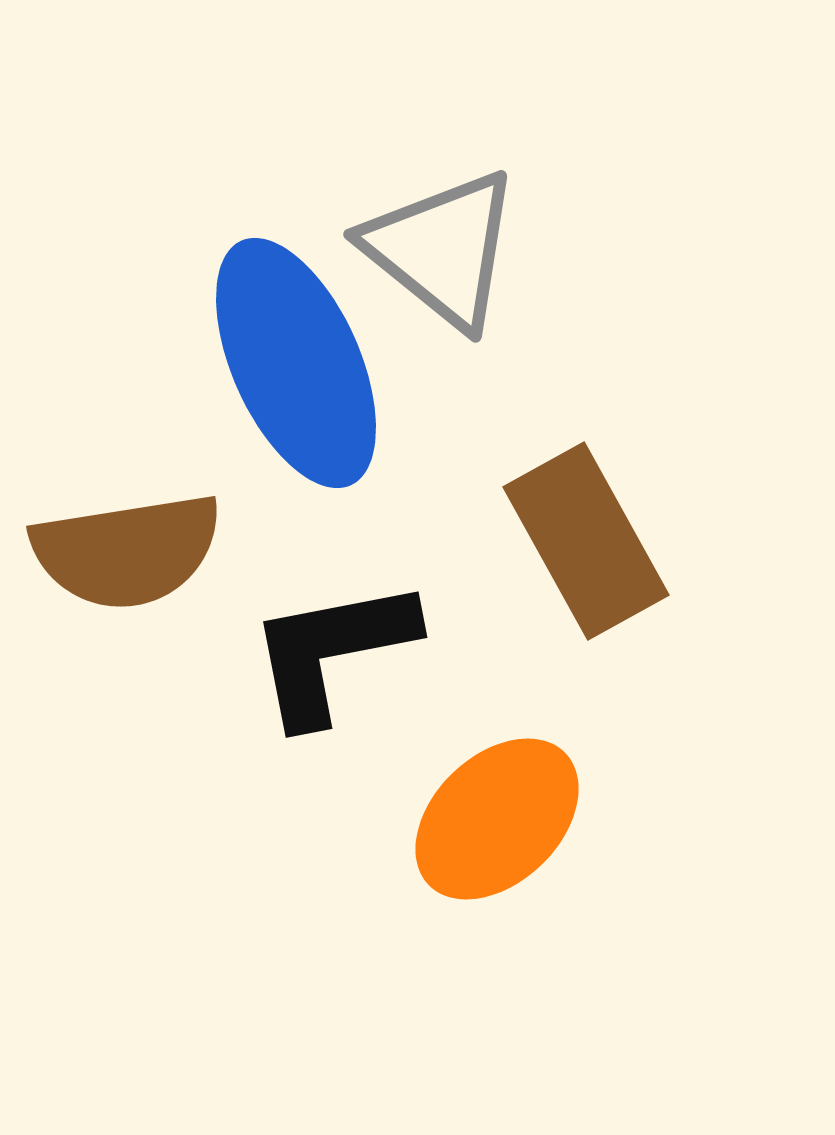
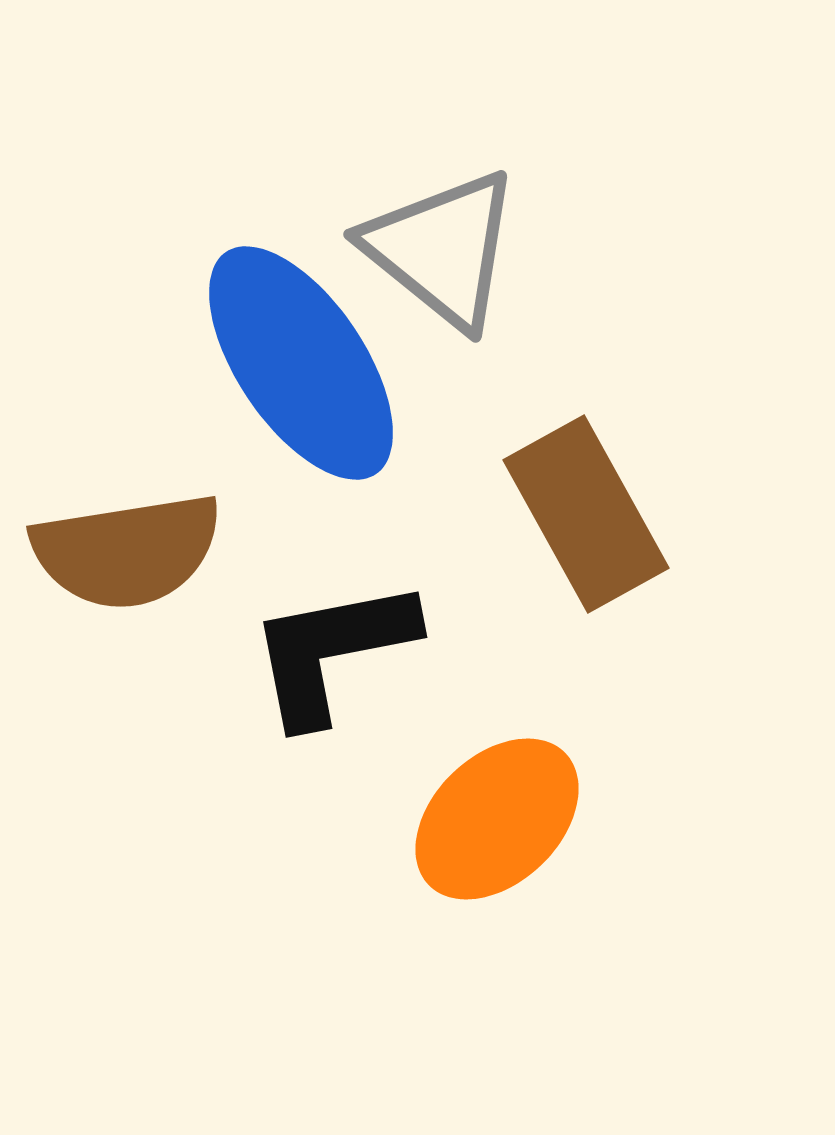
blue ellipse: moved 5 px right; rotated 10 degrees counterclockwise
brown rectangle: moved 27 px up
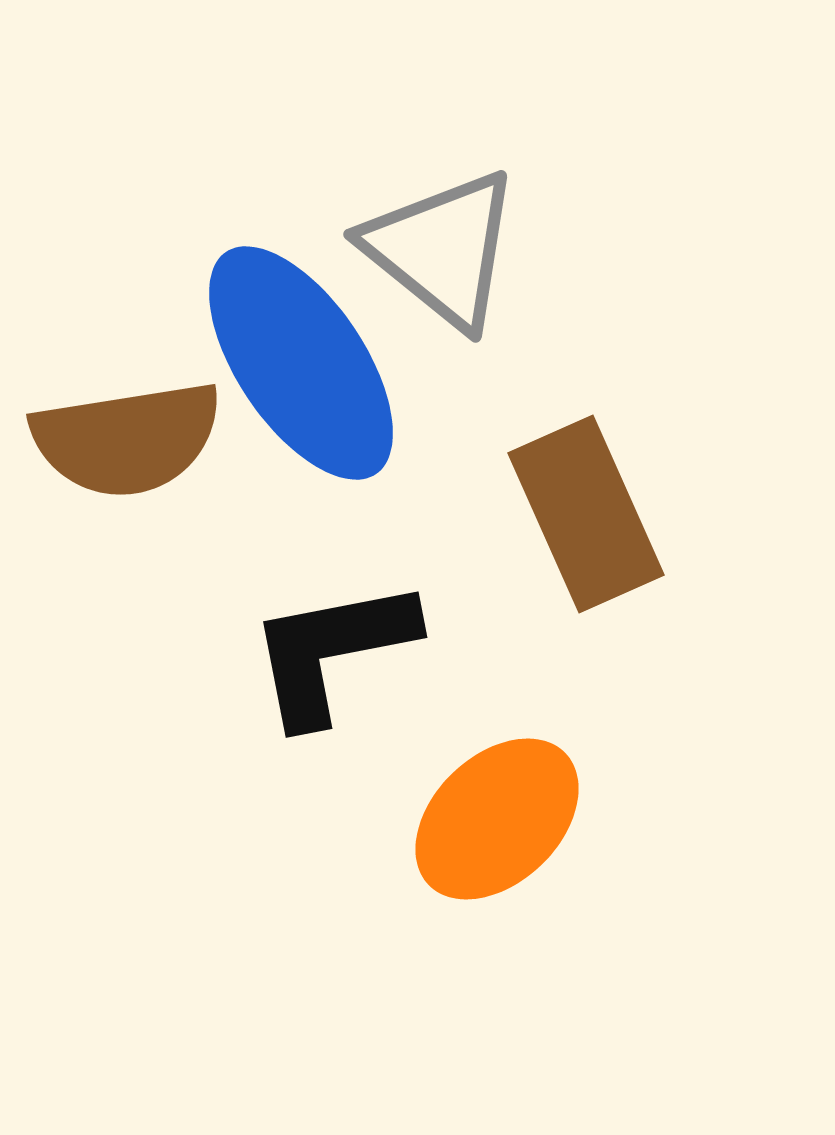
brown rectangle: rotated 5 degrees clockwise
brown semicircle: moved 112 px up
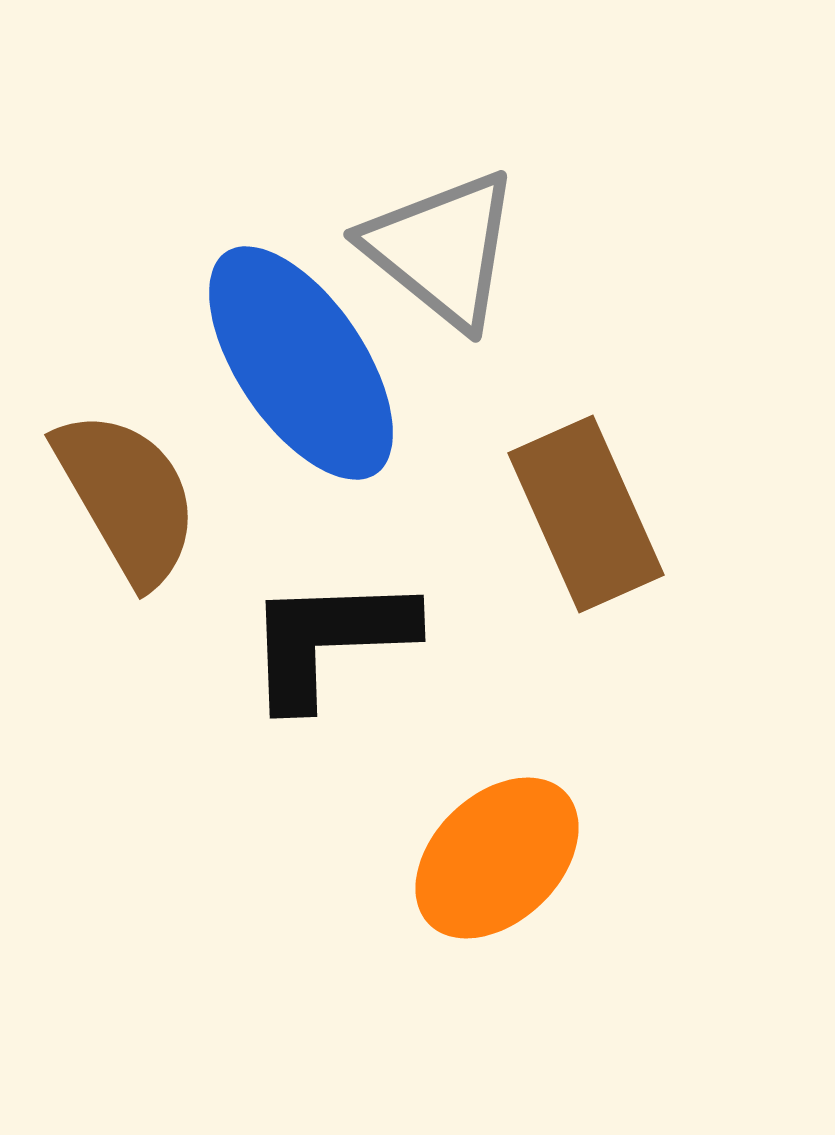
brown semicircle: moved 58 px down; rotated 111 degrees counterclockwise
black L-shape: moved 3 px left, 11 px up; rotated 9 degrees clockwise
orange ellipse: moved 39 px down
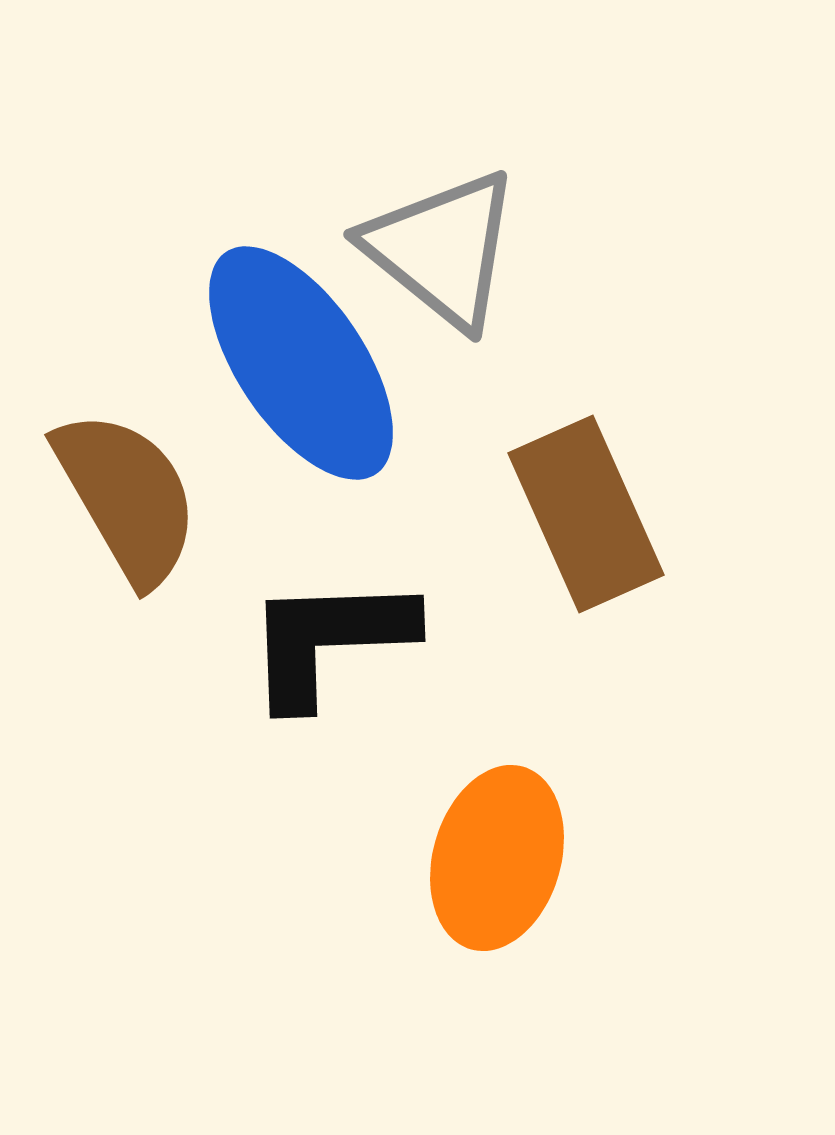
orange ellipse: rotated 30 degrees counterclockwise
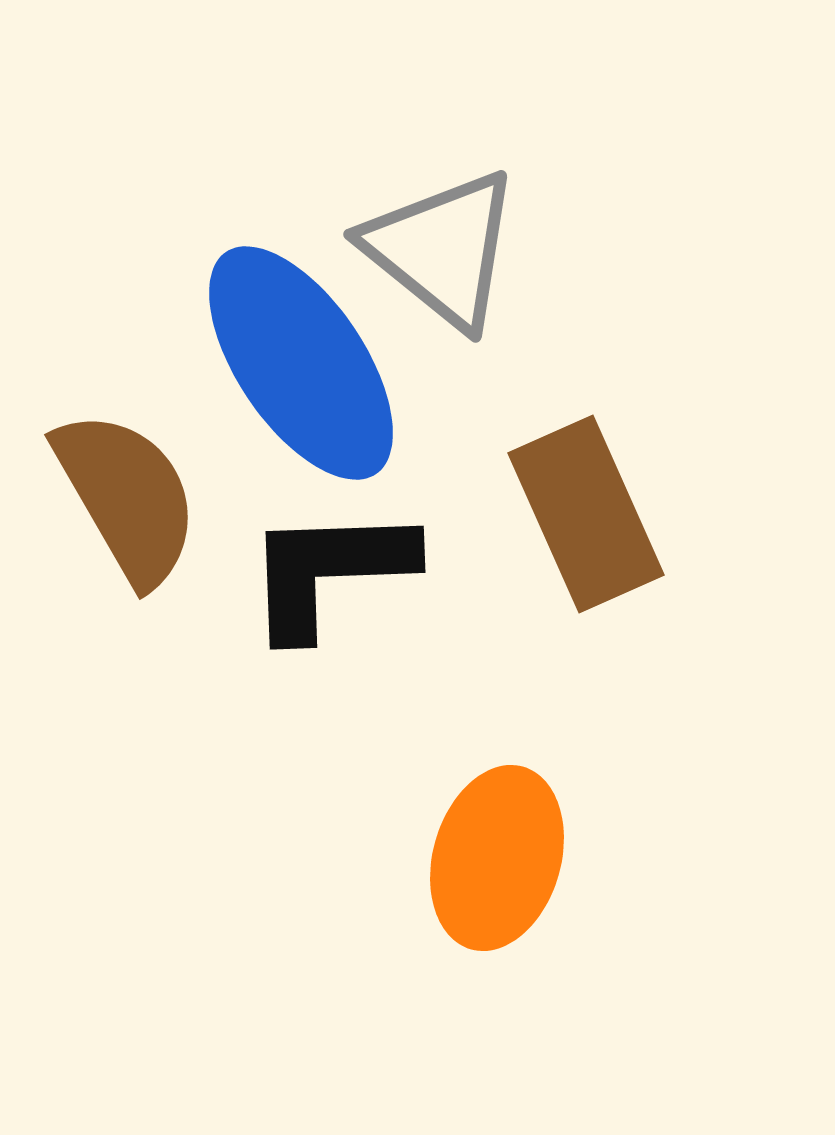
black L-shape: moved 69 px up
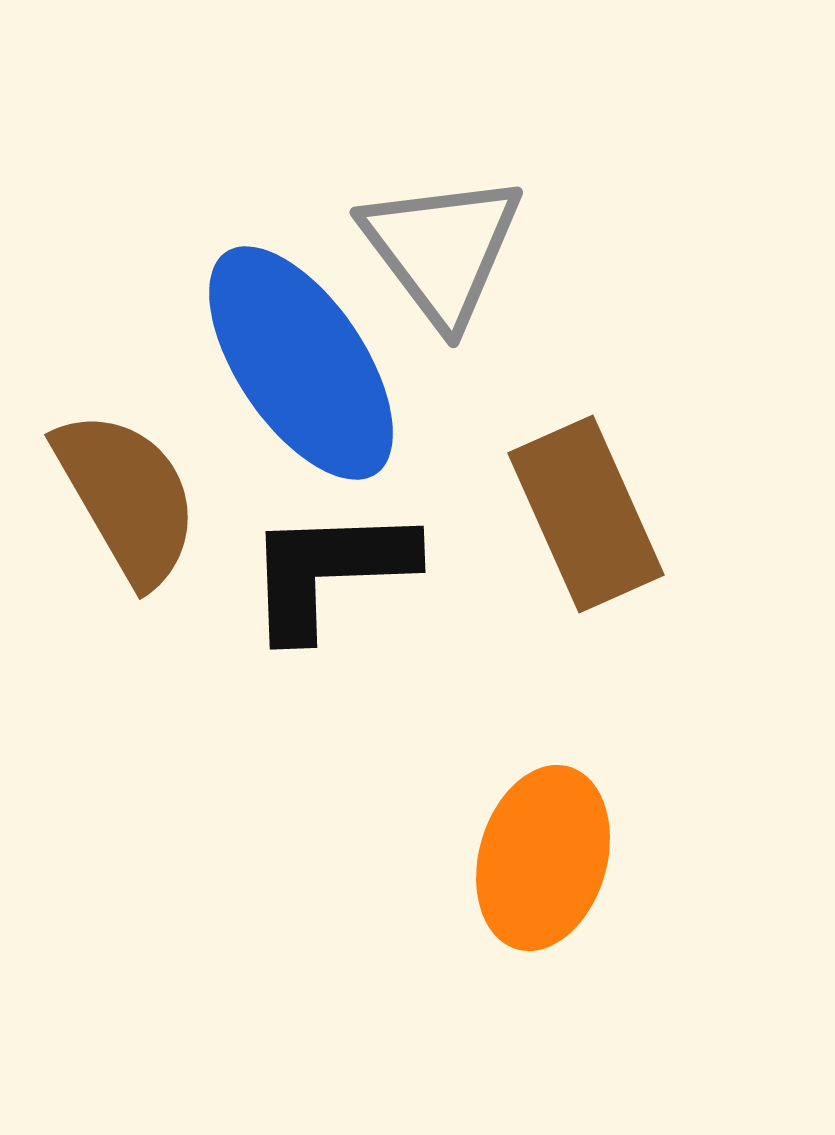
gray triangle: rotated 14 degrees clockwise
orange ellipse: moved 46 px right
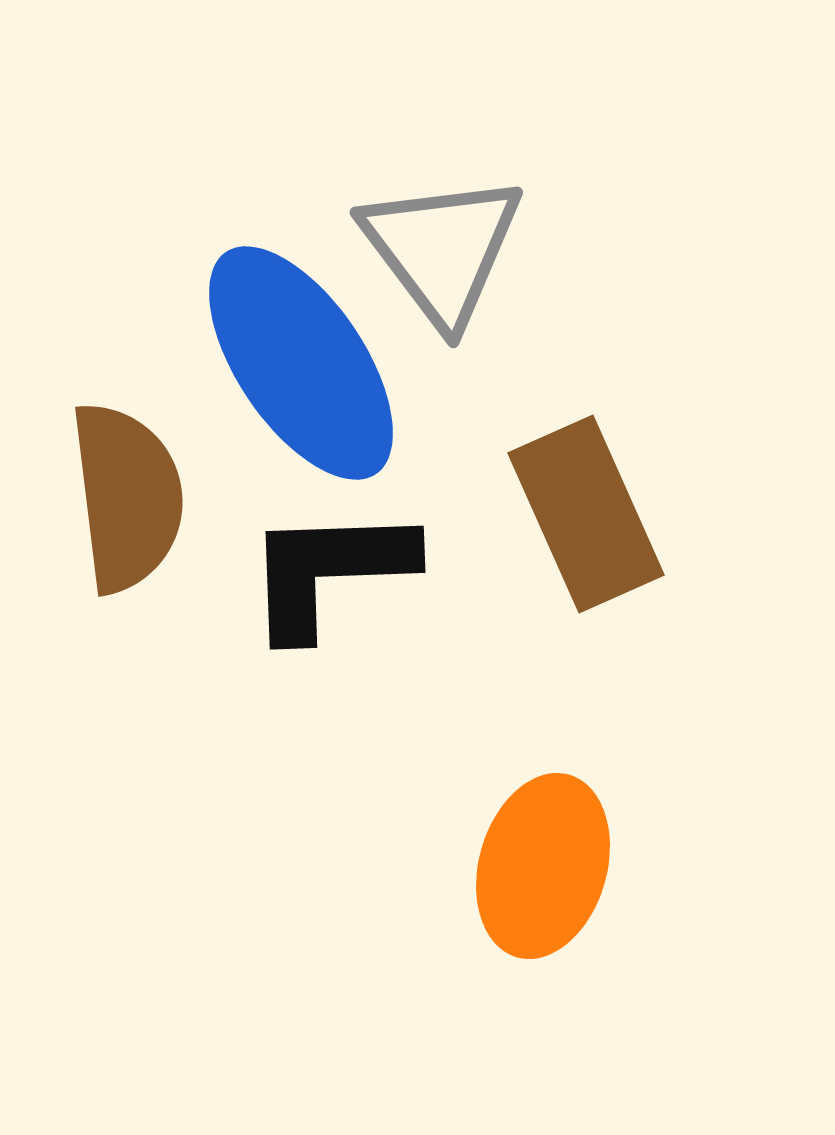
brown semicircle: rotated 23 degrees clockwise
orange ellipse: moved 8 px down
